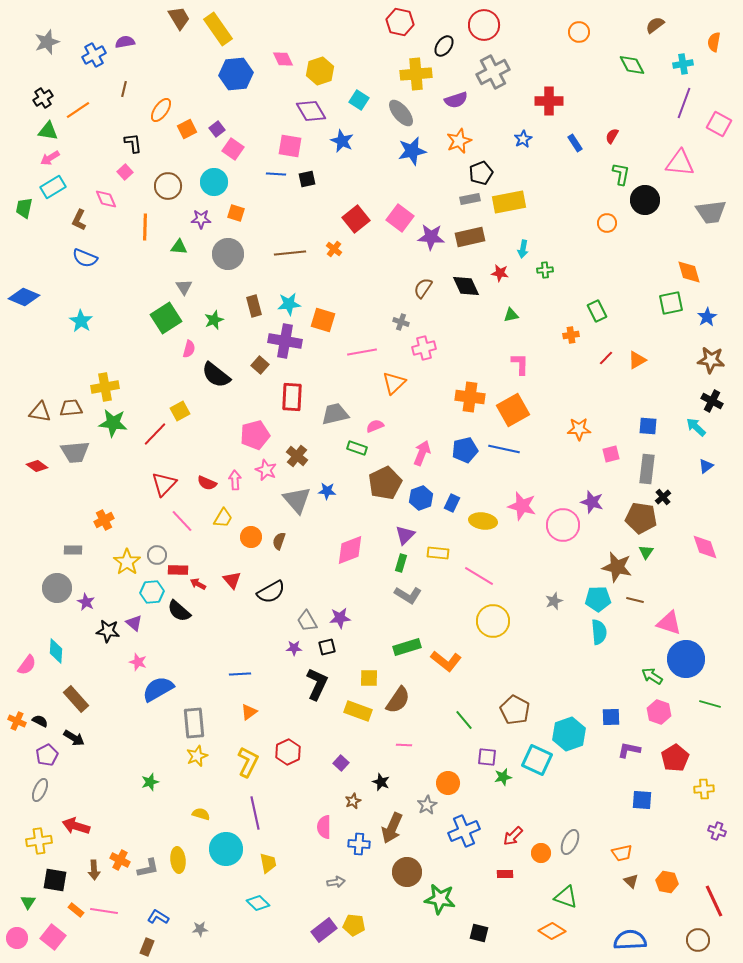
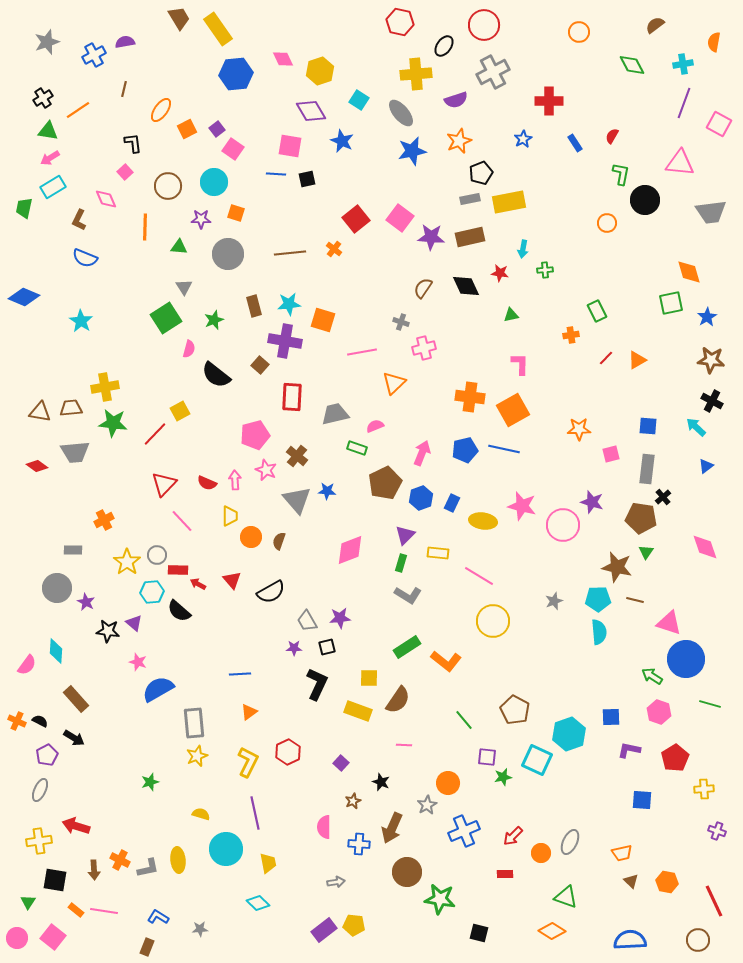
yellow trapezoid at (223, 518): moved 7 px right, 2 px up; rotated 30 degrees counterclockwise
green rectangle at (407, 647): rotated 16 degrees counterclockwise
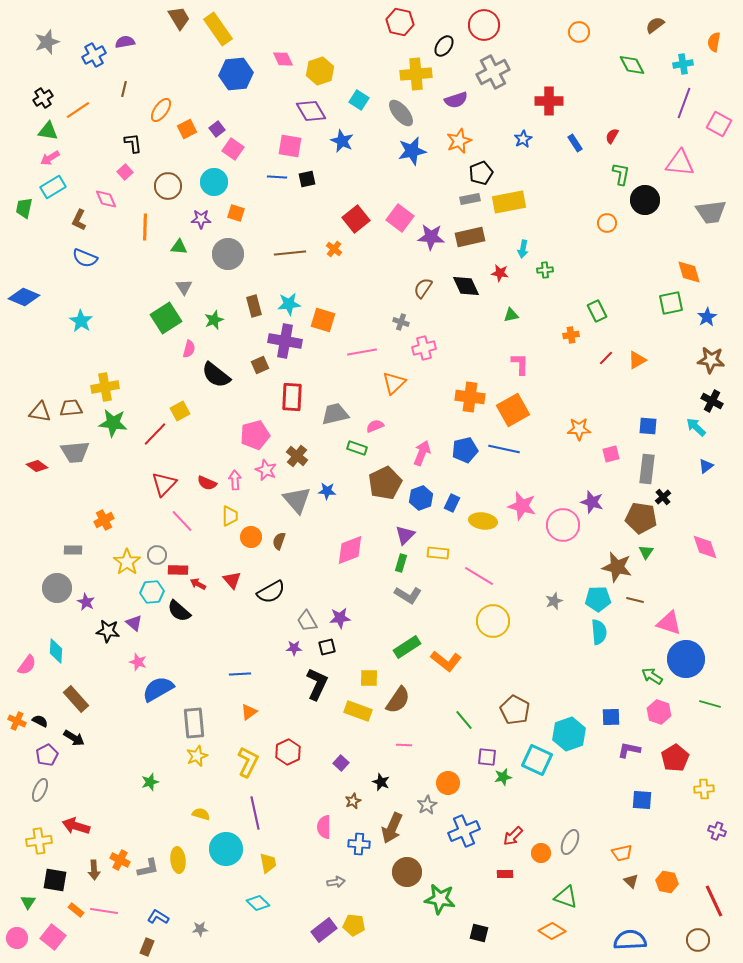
blue line at (276, 174): moved 1 px right, 3 px down
brown square at (260, 365): rotated 24 degrees clockwise
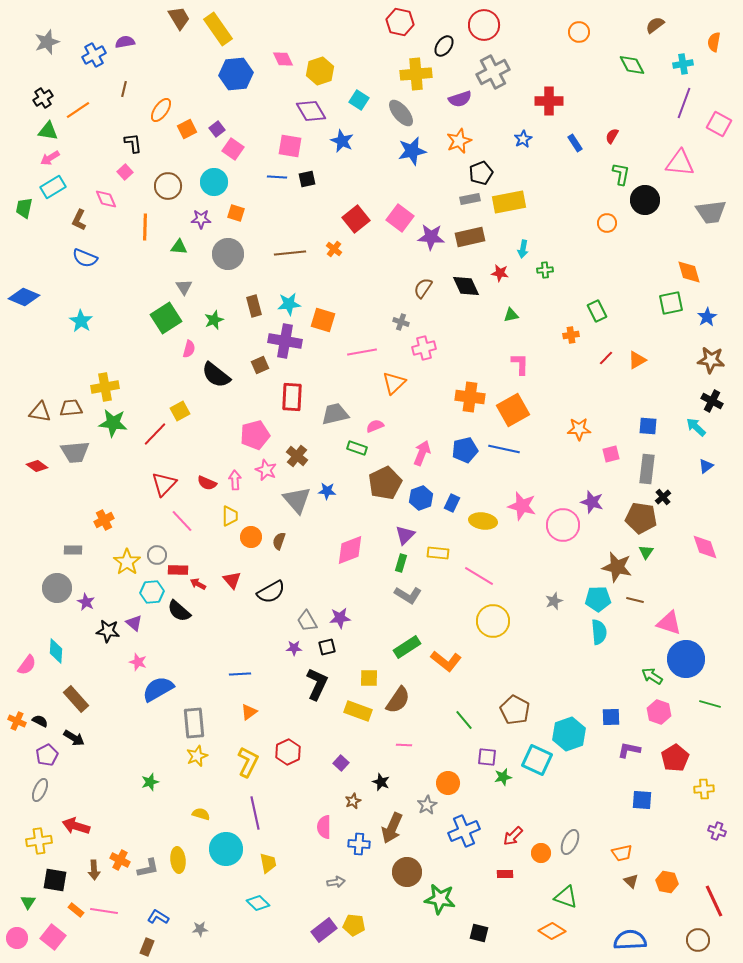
purple semicircle at (456, 100): moved 4 px right, 1 px up
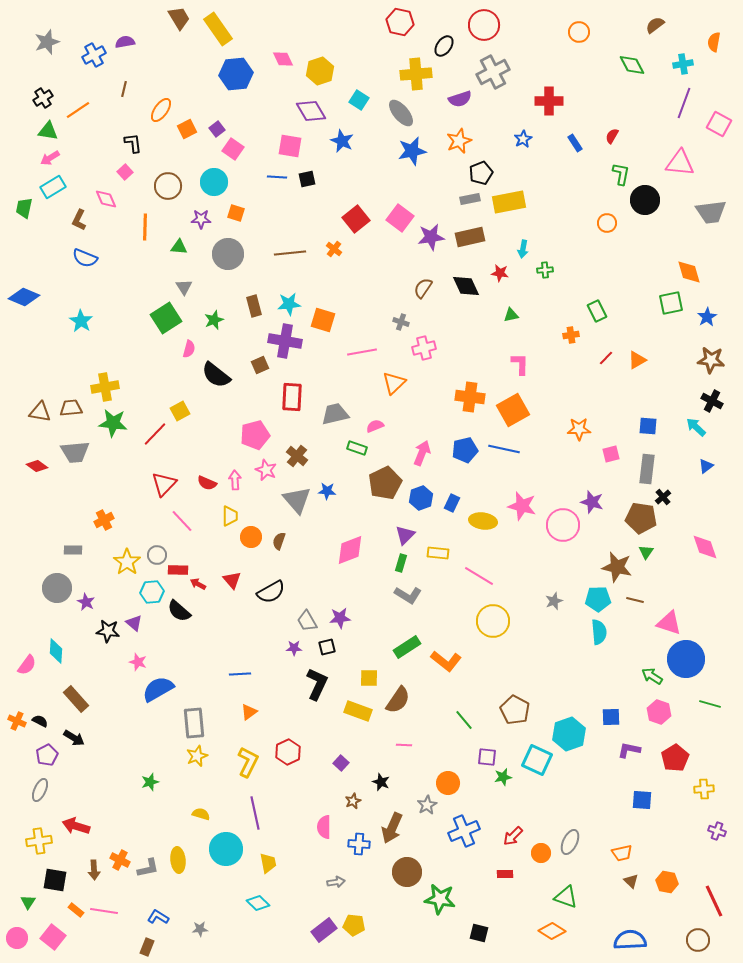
purple star at (431, 237): rotated 12 degrees counterclockwise
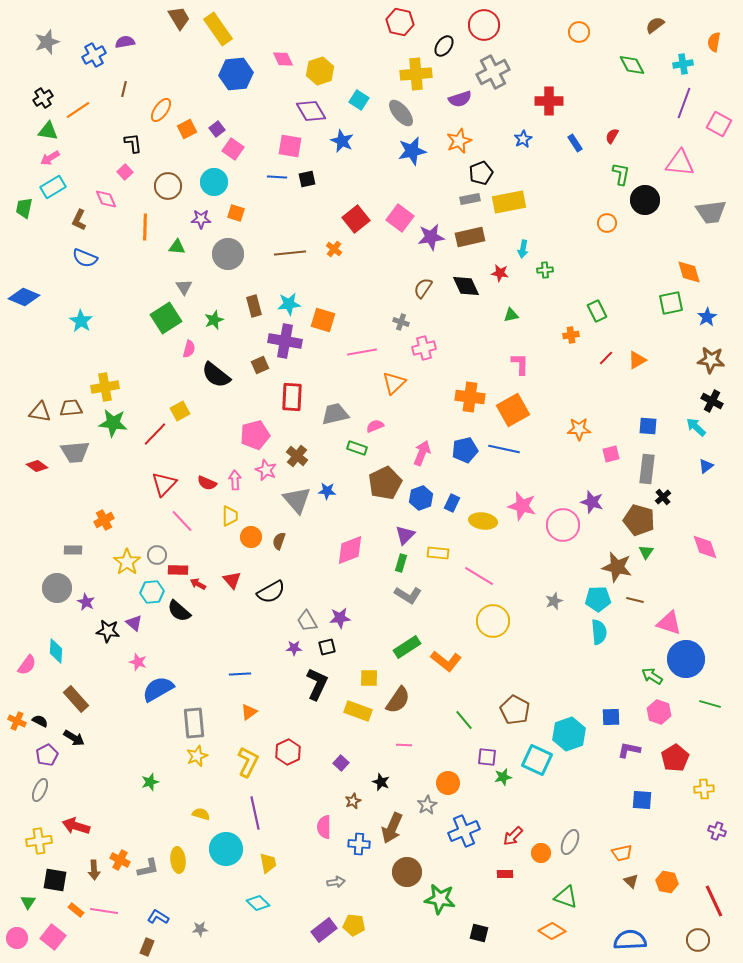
green triangle at (179, 247): moved 2 px left
brown pentagon at (641, 518): moved 2 px left, 2 px down; rotated 8 degrees clockwise
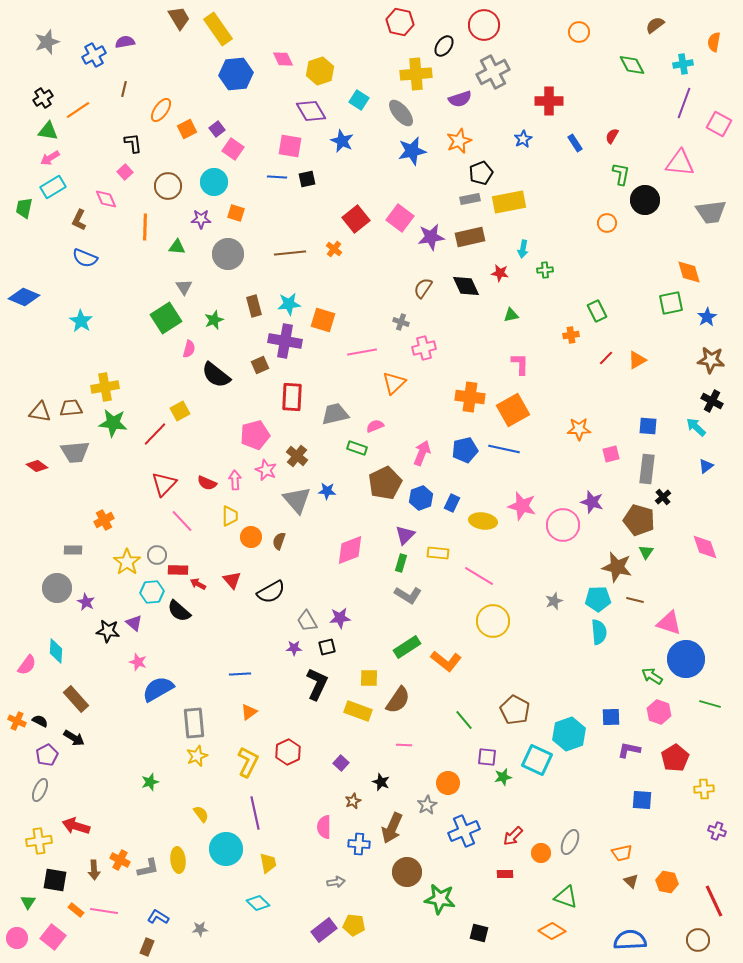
yellow semicircle at (201, 814): rotated 36 degrees clockwise
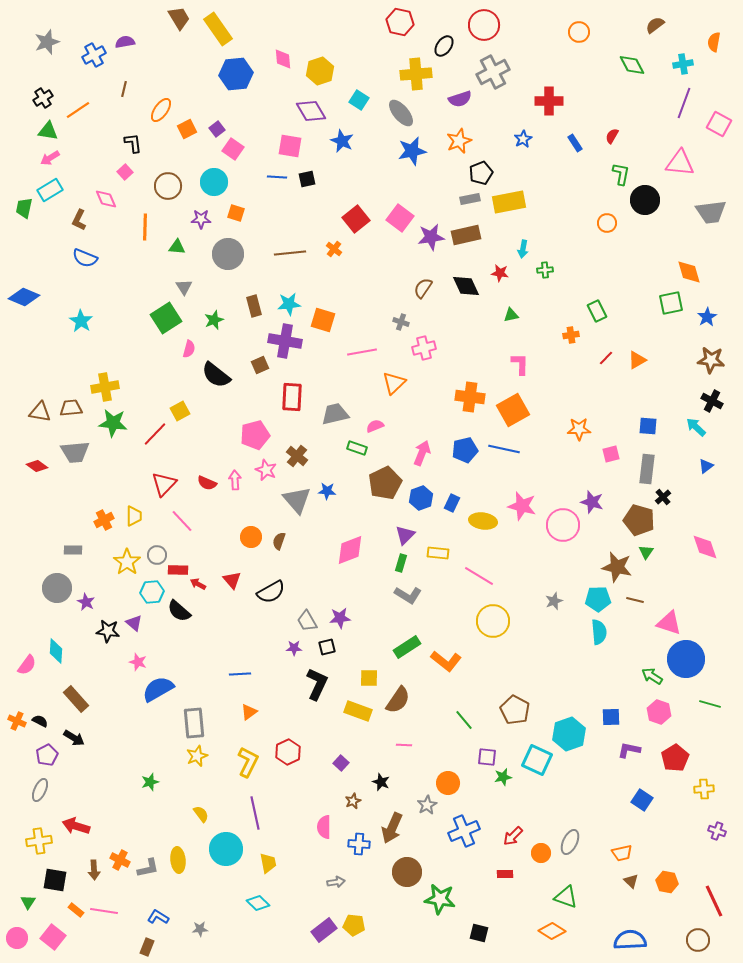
pink diamond at (283, 59): rotated 20 degrees clockwise
cyan rectangle at (53, 187): moved 3 px left, 3 px down
brown rectangle at (470, 237): moved 4 px left, 2 px up
yellow trapezoid at (230, 516): moved 96 px left
blue square at (642, 800): rotated 30 degrees clockwise
